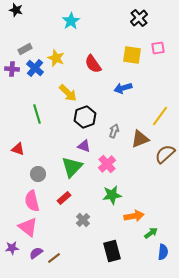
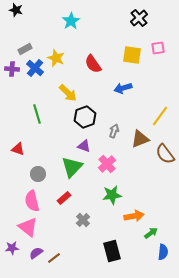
brown semicircle: rotated 85 degrees counterclockwise
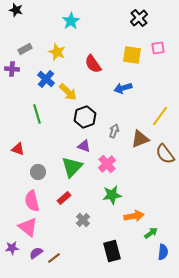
yellow star: moved 1 px right, 6 px up
blue cross: moved 11 px right, 11 px down
yellow arrow: moved 1 px up
gray circle: moved 2 px up
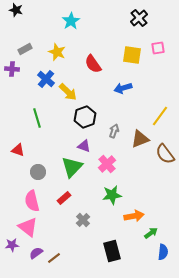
green line: moved 4 px down
red triangle: moved 1 px down
purple star: moved 3 px up
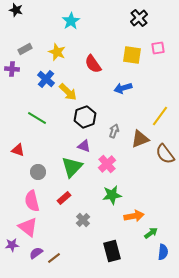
green line: rotated 42 degrees counterclockwise
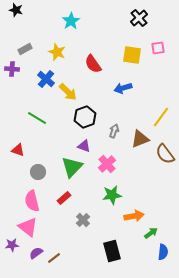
yellow line: moved 1 px right, 1 px down
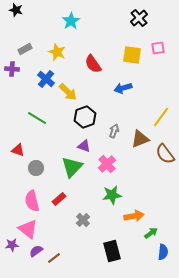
gray circle: moved 2 px left, 4 px up
red rectangle: moved 5 px left, 1 px down
pink triangle: moved 2 px down
purple semicircle: moved 2 px up
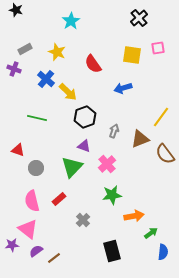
purple cross: moved 2 px right; rotated 16 degrees clockwise
green line: rotated 18 degrees counterclockwise
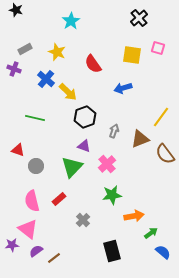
pink square: rotated 24 degrees clockwise
green line: moved 2 px left
gray circle: moved 2 px up
blue semicircle: rotated 56 degrees counterclockwise
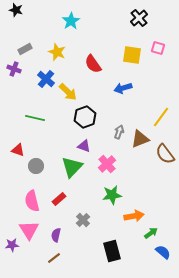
gray arrow: moved 5 px right, 1 px down
pink triangle: moved 1 px right, 1 px down; rotated 20 degrees clockwise
purple semicircle: moved 20 px right, 16 px up; rotated 40 degrees counterclockwise
